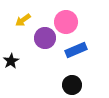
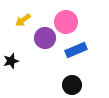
black star: rotated 14 degrees clockwise
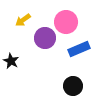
blue rectangle: moved 3 px right, 1 px up
black star: rotated 28 degrees counterclockwise
black circle: moved 1 px right, 1 px down
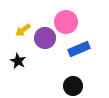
yellow arrow: moved 10 px down
black star: moved 7 px right
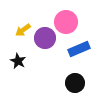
black circle: moved 2 px right, 3 px up
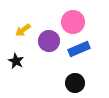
pink circle: moved 7 px right
purple circle: moved 4 px right, 3 px down
black star: moved 2 px left
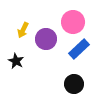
yellow arrow: rotated 28 degrees counterclockwise
purple circle: moved 3 px left, 2 px up
blue rectangle: rotated 20 degrees counterclockwise
black circle: moved 1 px left, 1 px down
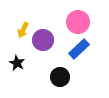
pink circle: moved 5 px right
purple circle: moved 3 px left, 1 px down
black star: moved 1 px right, 2 px down
black circle: moved 14 px left, 7 px up
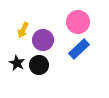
black circle: moved 21 px left, 12 px up
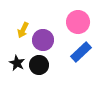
blue rectangle: moved 2 px right, 3 px down
